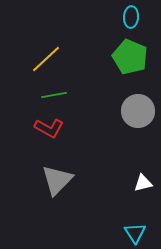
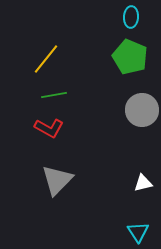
yellow line: rotated 8 degrees counterclockwise
gray circle: moved 4 px right, 1 px up
cyan triangle: moved 3 px right, 1 px up
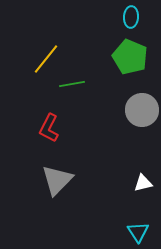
green line: moved 18 px right, 11 px up
red L-shape: rotated 88 degrees clockwise
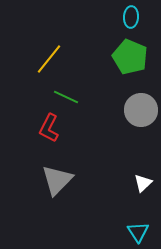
yellow line: moved 3 px right
green line: moved 6 px left, 13 px down; rotated 35 degrees clockwise
gray circle: moved 1 px left
white triangle: rotated 30 degrees counterclockwise
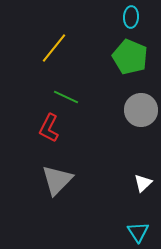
yellow line: moved 5 px right, 11 px up
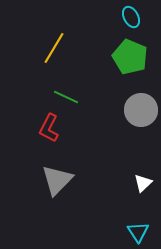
cyan ellipse: rotated 30 degrees counterclockwise
yellow line: rotated 8 degrees counterclockwise
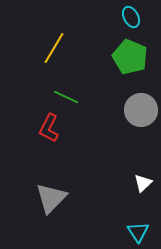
gray triangle: moved 6 px left, 18 px down
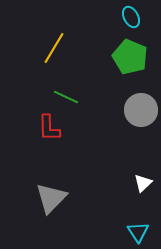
red L-shape: rotated 28 degrees counterclockwise
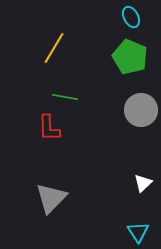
green line: moved 1 px left; rotated 15 degrees counterclockwise
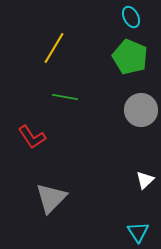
red L-shape: moved 17 px left, 9 px down; rotated 32 degrees counterclockwise
white triangle: moved 2 px right, 3 px up
